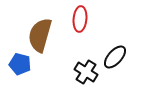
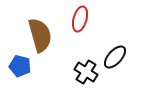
red ellipse: rotated 10 degrees clockwise
brown semicircle: rotated 148 degrees clockwise
blue pentagon: moved 2 px down
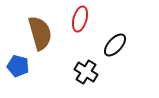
brown semicircle: moved 2 px up
black ellipse: moved 12 px up
blue pentagon: moved 2 px left
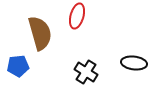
red ellipse: moved 3 px left, 3 px up
black ellipse: moved 19 px right, 18 px down; rotated 55 degrees clockwise
blue pentagon: rotated 20 degrees counterclockwise
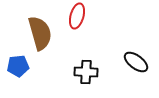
black ellipse: moved 2 px right, 1 px up; rotated 30 degrees clockwise
black cross: rotated 30 degrees counterclockwise
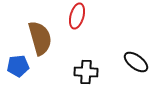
brown semicircle: moved 5 px down
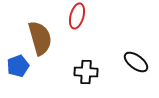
blue pentagon: rotated 15 degrees counterclockwise
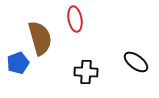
red ellipse: moved 2 px left, 3 px down; rotated 25 degrees counterclockwise
blue pentagon: moved 3 px up
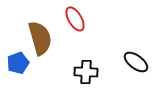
red ellipse: rotated 20 degrees counterclockwise
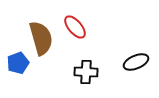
red ellipse: moved 8 px down; rotated 10 degrees counterclockwise
brown semicircle: moved 1 px right
black ellipse: rotated 60 degrees counterclockwise
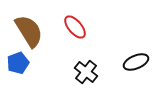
brown semicircle: moved 12 px left, 7 px up; rotated 16 degrees counterclockwise
black cross: rotated 35 degrees clockwise
